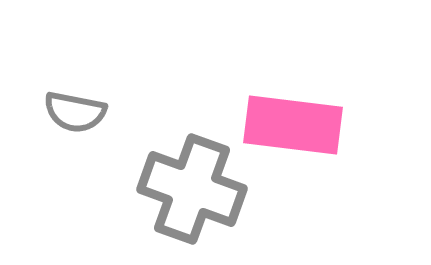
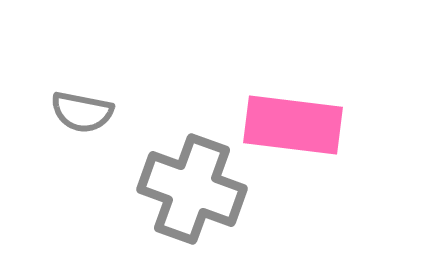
gray semicircle: moved 7 px right
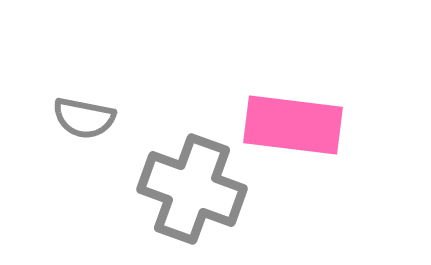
gray semicircle: moved 2 px right, 6 px down
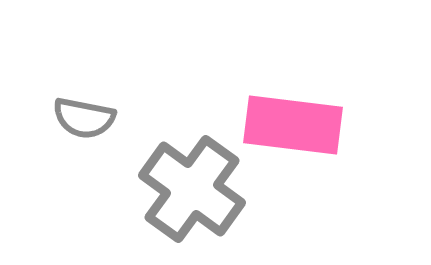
gray cross: rotated 16 degrees clockwise
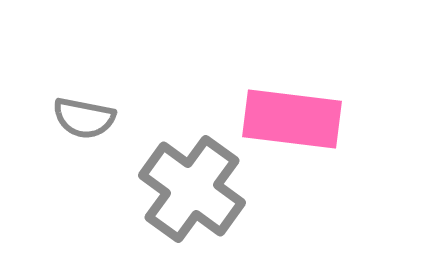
pink rectangle: moved 1 px left, 6 px up
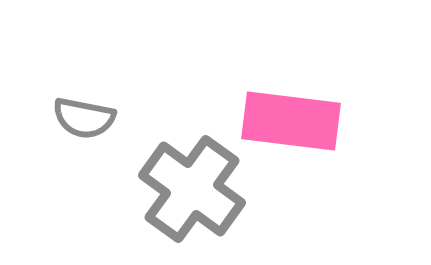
pink rectangle: moved 1 px left, 2 px down
